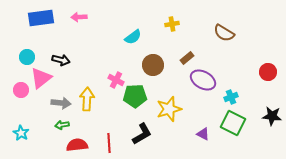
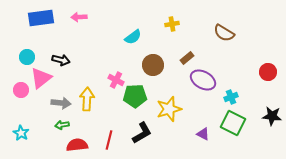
black L-shape: moved 1 px up
red line: moved 3 px up; rotated 18 degrees clockwise
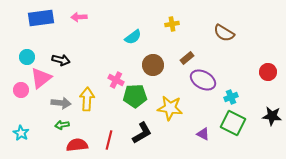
yellow star: moved 1 px right, 1 px up; rotated 25 degrees clockwise
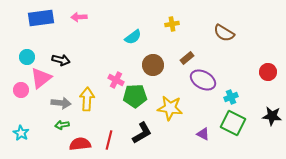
red semicircle: moved 3 px right, 1 px up
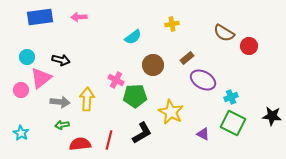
blue rectangle: moved 1 px left, 1 px up
red circle: moved 19 px left, 26 px up
gray arrow: moved 1 px left, 1 px up
yellow star: moved 1 px right, 4 px down; rotated 20 degrees clockwise
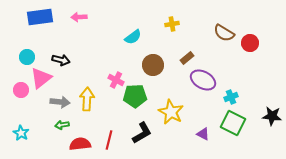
red circle: moved 1 px right, 3 px up
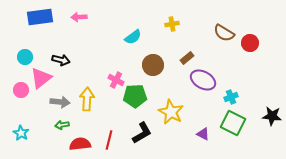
cyan circle: moved 2 px left
